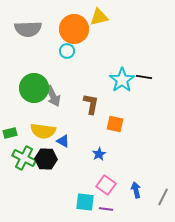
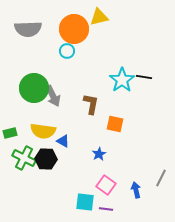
gray line: moved 2 px left, 19 px up
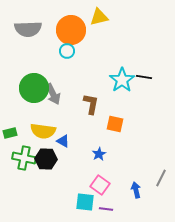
orange circle: moved 3 px left, 1 px down
gray arrow: moved 2 px up
green cross: rotated 15 degrees counterclockwise
pink square: moved 6 px left
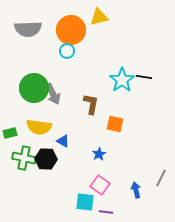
yellow semicircle: moved 4 px left, 4 px up
purple line: moved 3 px down
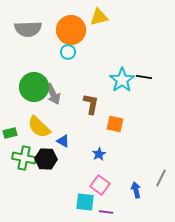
cyan circle: moved 1 px right, 1 px down
green circle: moved 1 px up
yellow semicircle: rotated 35 degrees clockwise
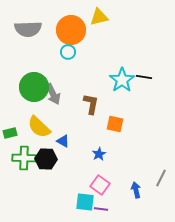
green cross: rotated 10 degrees counterclockwise
purple line: moved 5 px left, 3 px up
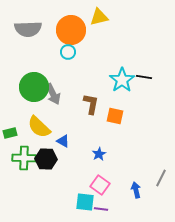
orange square: moved 8 px up
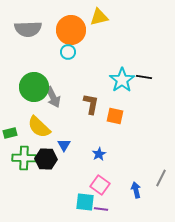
gray arrow: moved 3 px down
blue triangle: moved 1 px right, 4 px down; rotated 32 degrees clockwise
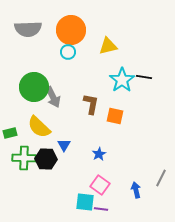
yellow triangle: moved 9 px right, 29 px down
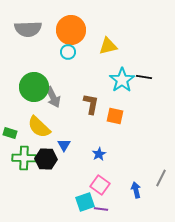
green rectangle: rotated 32 degrees clockwise
cyan square: rotated 24 degrees counterclockwise
